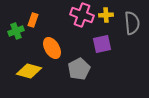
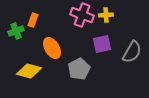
gray semicircle: moved 29 px down; rotated 35 degrees clockwise
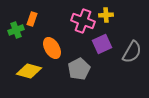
pink cross: moved 1 px right, 6 px down
orange rectangle: moved 1 px left, 1 px up
green cross: moved 1 px up
purple square: rotated 12 degrees counterclockwise
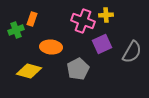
orange ellipse: moved 1 px left, 1 px up; rotated 55 degrees counterclockwise
gray pentagon: moved 1 px left
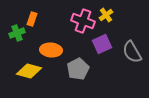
yellow cross: rotated 32 degrees counterclockwise
green cross: moved 1 px right, 3 px down
orange ellipse: moved 3 px down
gray semicircle: rotated 120 degrees clockwise
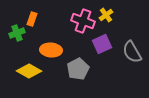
yellow diamond: rotated 15 degrees clockwise
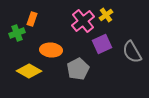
pink cross: rotated 30 degrees clockwise
